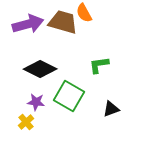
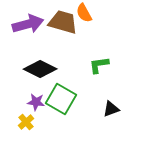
green square: moved 8 px left, 3 px down
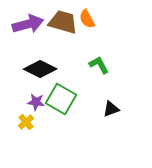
orange semicircle: moved 3 px right, 6 px down
green L-shape: rotated 70 degrees clockwise
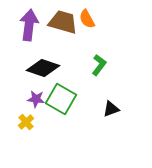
purple arrow: moved 1 px right, 1 px down; rotated 68 degrees counterclockwise
green L-shape: rotated 65 degrees clockwise
black diamond: moved 3 px right, 1 px up; rotated 8 degrees counterclockwise
purple star: moved 3 px up
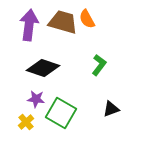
green square: moved 14 px down
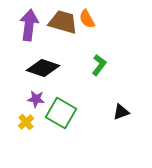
black triangle: moved 10 px right, 3 px down
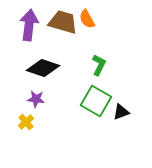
green L-shape: rotated 10 degrees counterclockwise
green square: moved 35 px right, 12 px up
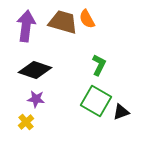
purple arrow: moved 3 px left, 1 px down
black diamond: moved 8 px left, 2 px down
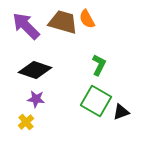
purple arrow: rotated 52 degrees counterclockwise
